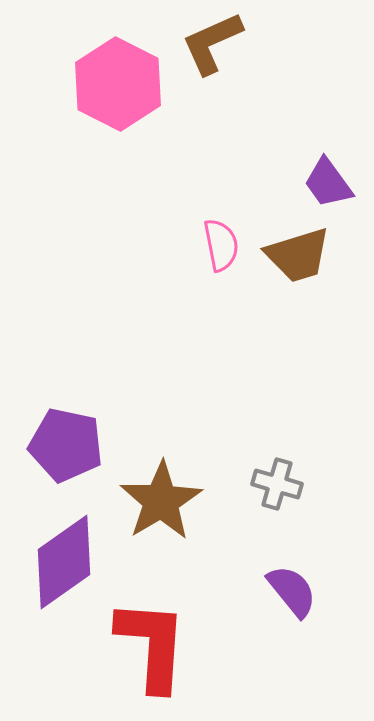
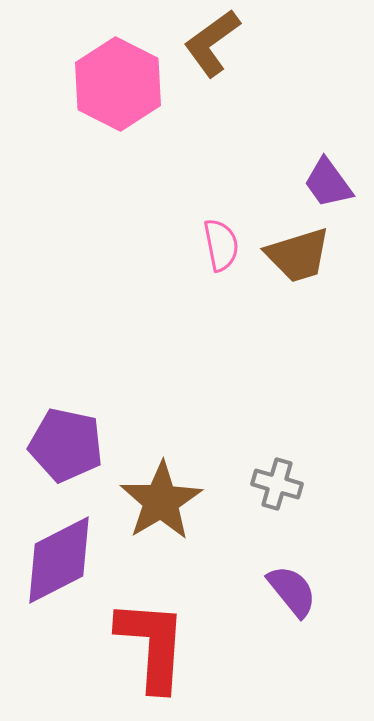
brown L-shape: rotated 12 degrees counterclockwise
purple diamond: moved 5 px left, 2 px up; rotated 8 degrees clockwise
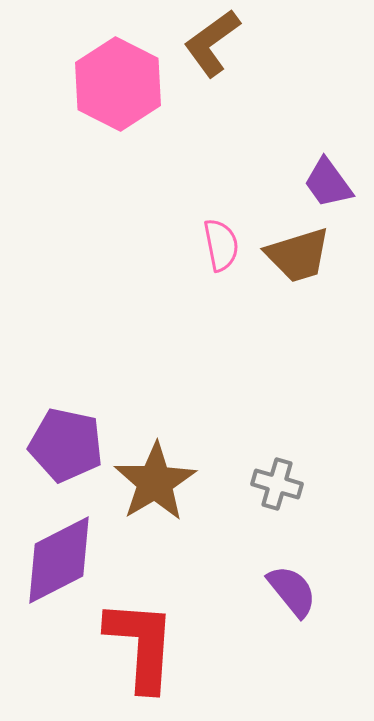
brown star: moved 6 px left, 19 px up
red L-shape: moved 11 px left
